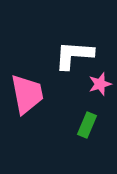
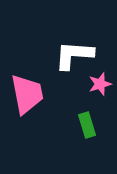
green rectangle: rotated 40 degrees counterclockwise
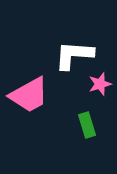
pink trapezoid: moved 2 px right, 1 px down; rotated 72 degrees clockwise
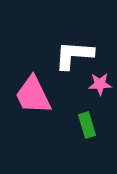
pink star: rotated 15 degrees clockwise
pink trapezoid: moved 4 px right; rotated 93 degrees clockwise
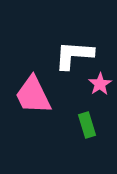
pink star: rotated 30 degrees counterclockwise
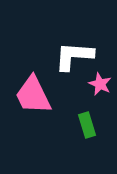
white L-shape: moved 1 px down
pink star: rotated 15 degrees counterclockwise
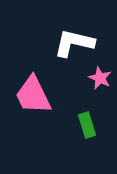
white L-shape: moved 13 px up; rotated 9 degrees clockwise
pink star: moved 6 px up
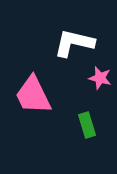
pink star: rotated 10 degrees counterclockwise
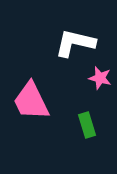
white L-shape: moved 1 px right
pink trapezoid: moved 2 px left, 6 px down
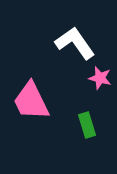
white L-shape: rotated 42 degrees clockwise
